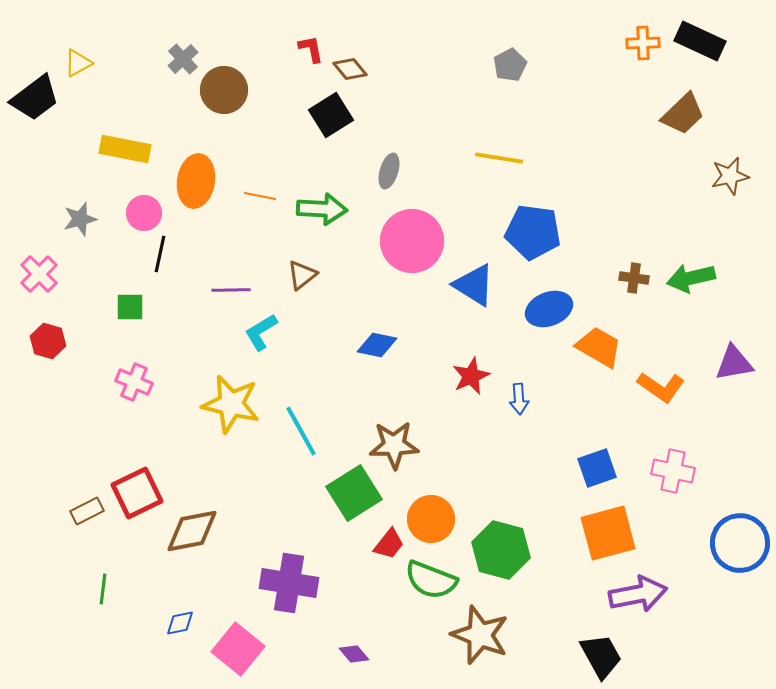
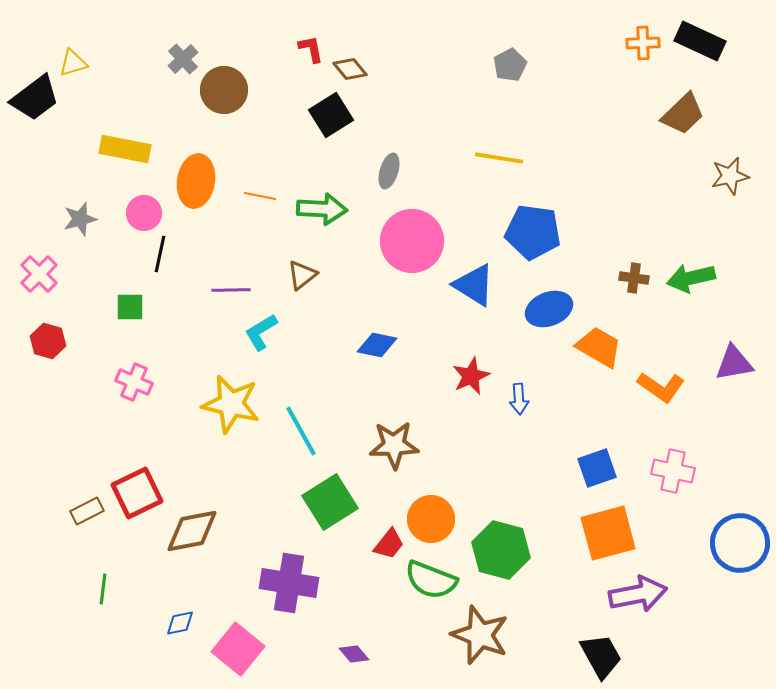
yellow triangle at (78, 63): moved 5 px left; rotated 12 degrees clockwise
green square at (354, 493): moved 24 px left, 9 px down
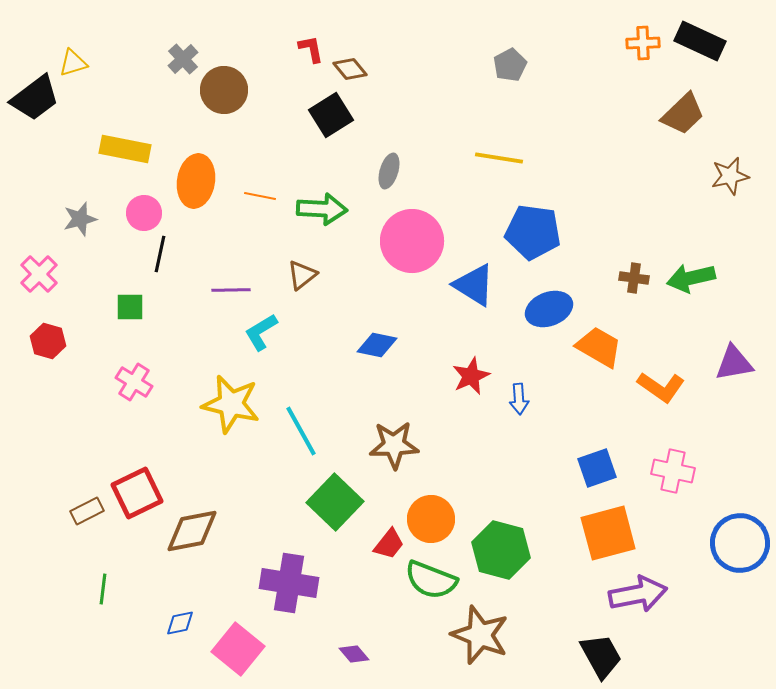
pink cross at (134, 382): rotated 9 degrees clockwise
green square at (330, 502): moved 5 px right; rotated 14 degrees counterclockwise
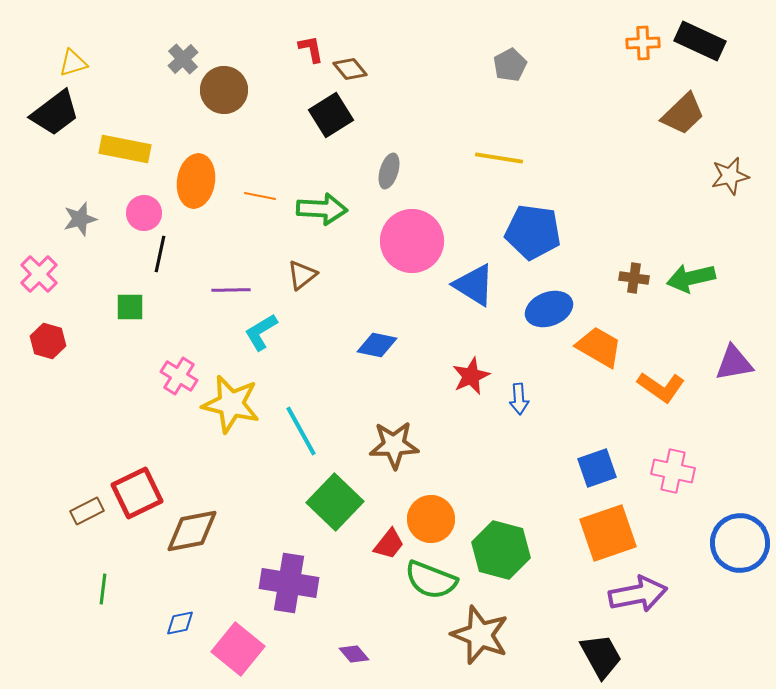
black trapezoid at (35, 98): moved 20 px right, 15 px down
pink cross at (134, 382): moved 45 px right, 6 px up
orange square at (608, 533): rotated 4 degrees counterclockwise
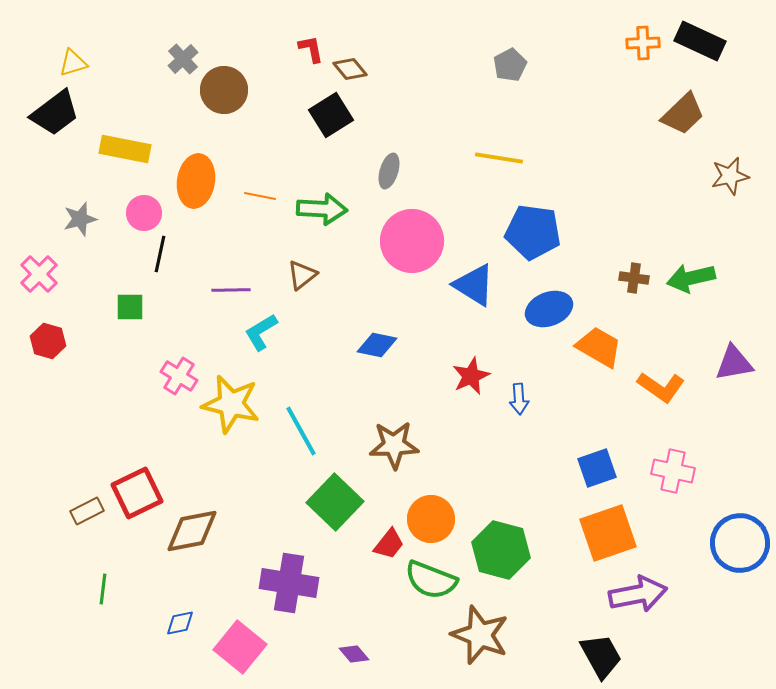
pink square at (238, 649): moved 2 px right, 2 px up
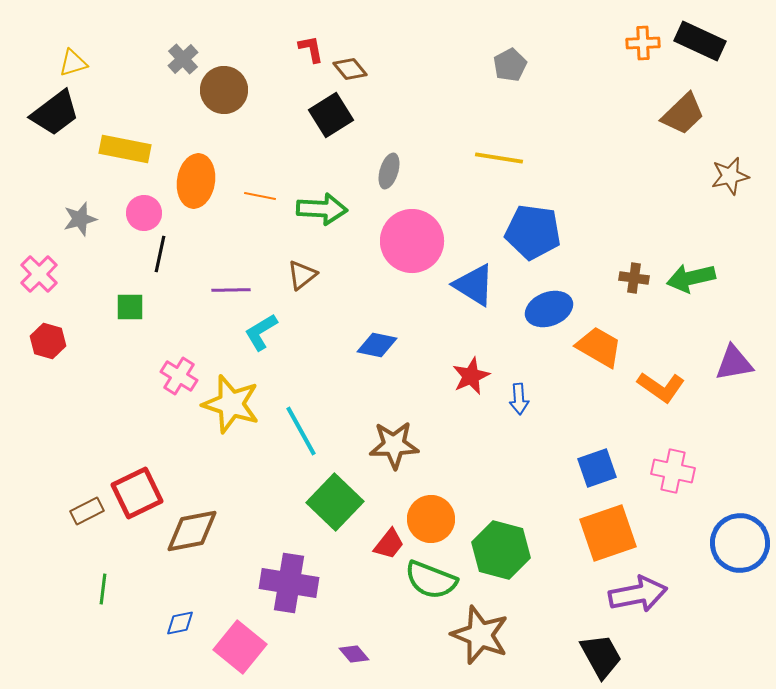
yellow star at (231, 404): rotated 4 degrees clockwise
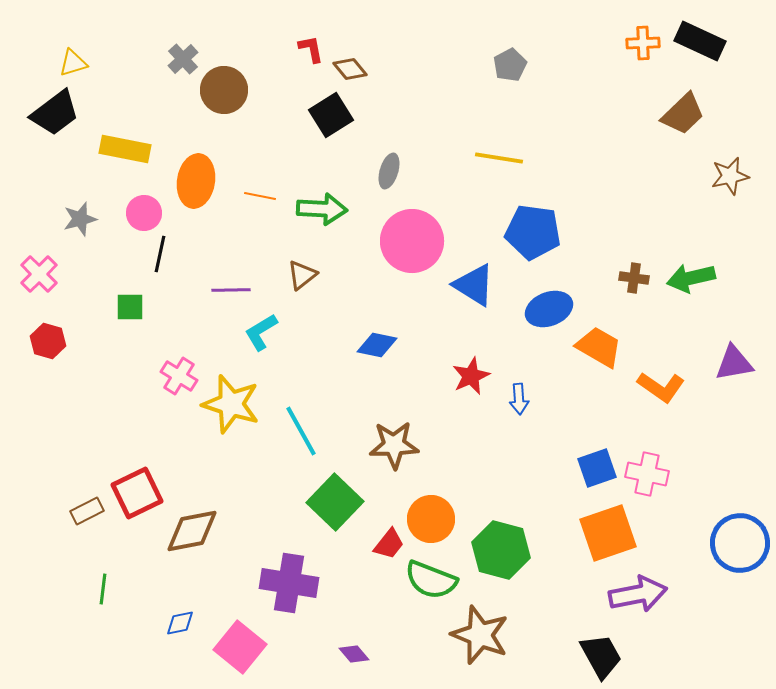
pink cross at (673, 471): moved 26 px left, 3 px down
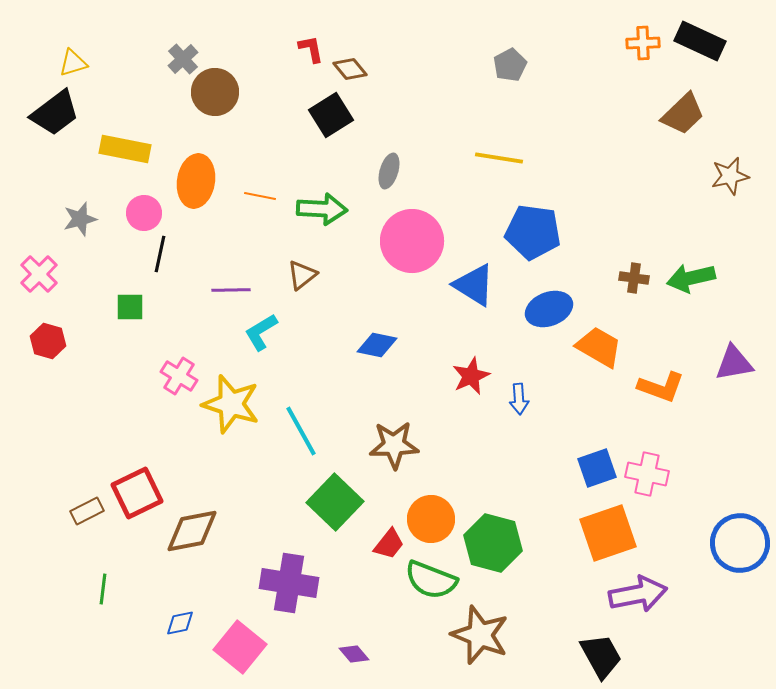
brown circle at (224, 90): moved 9 px left, 2 px down
orange L-shape at (661, 387): rotated 15 degrees counterclockwise
green hexagon at (501, 550): moved 8 px left, 7 px up
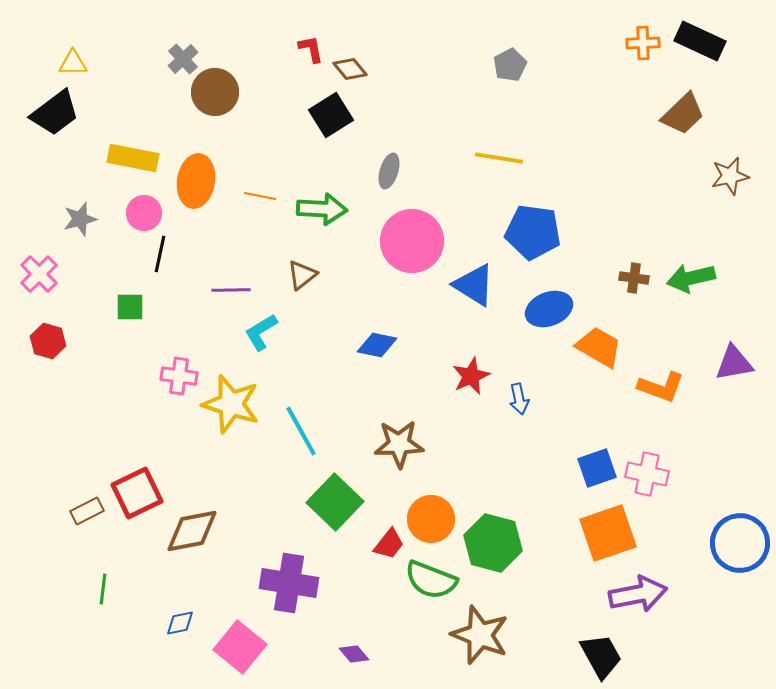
yellow triangle at (73, 63): rotated 16 degrees clockwise
yellow rectangle at (125, 149): moved 8 px right, 9 px down
pink cross at (179, 376): rotated 24 degrees counterclockwise
blue arrow at (519, 399): rotated 8 degrees counterclockwise
brown star at (394, 445): moved 5 px right, 1 px up
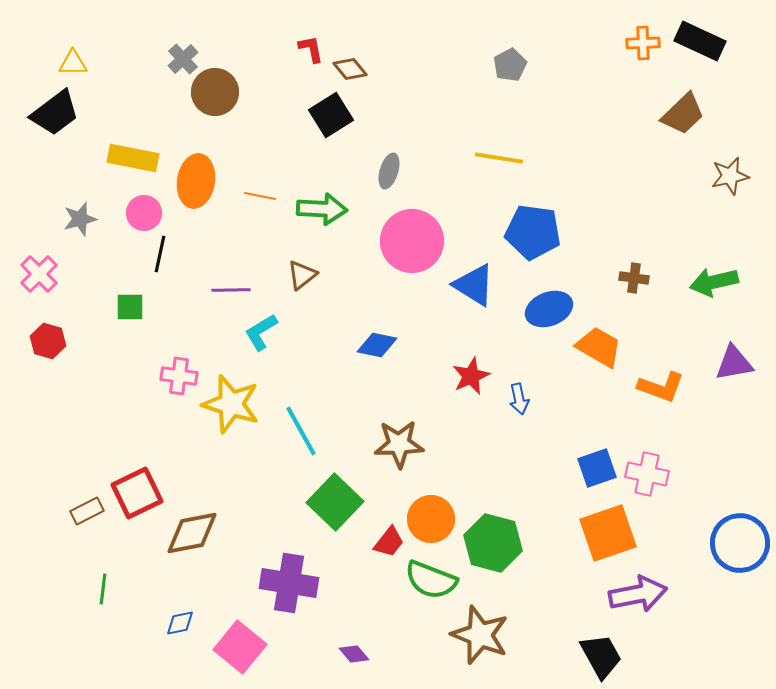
green arrow at (691, 278): moved 23 px right, 4 px down
brown diamond at (192, 531): moved 2 px down
red trapezoid at (389, 544): moved 2 px up
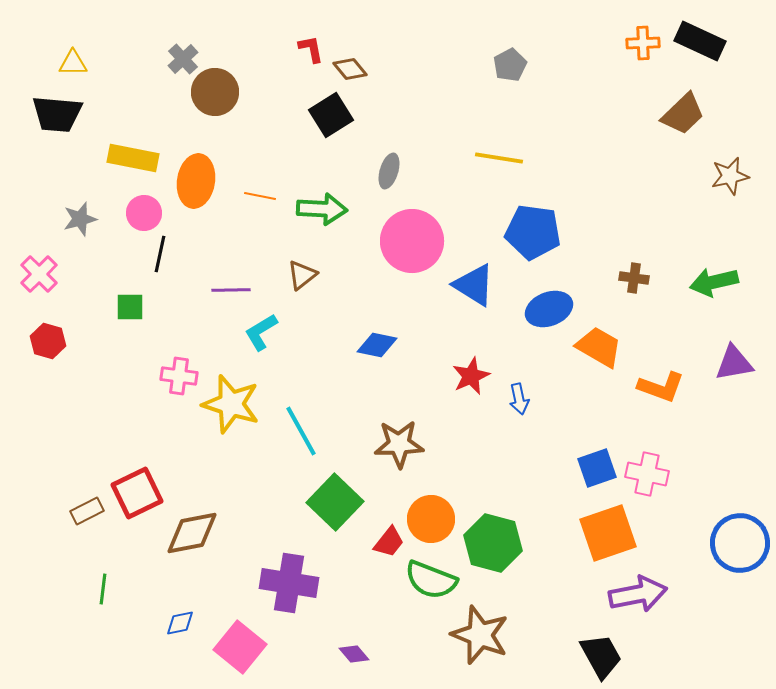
black trapezoid at (55, 113): moved 2 px right, 1 px down; rotated 42 degrees clockwise
